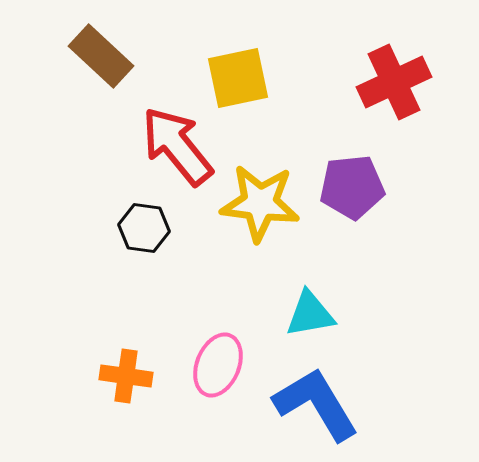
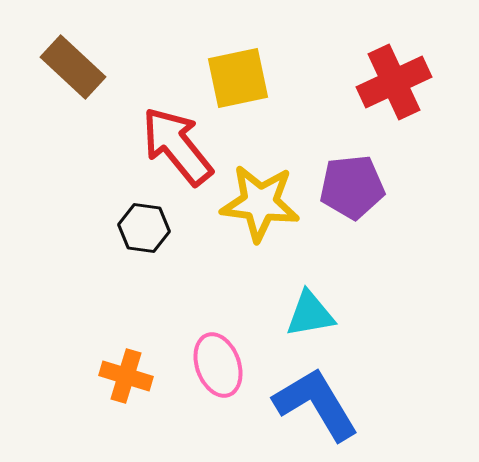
brown rectangle: moved 28 px left, 11 px down
pink ellipse: rotated 42 degrees counterclockwise
orange cross: rotated 9 degrees clockwise
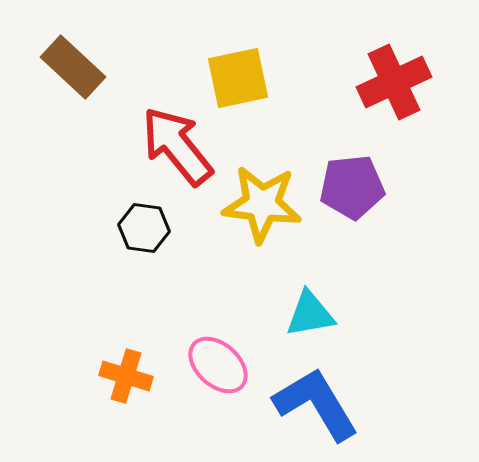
yellow star: moved 2 px right, 1 px down
pink ellipse: rotated 28 degrees counterclockwise
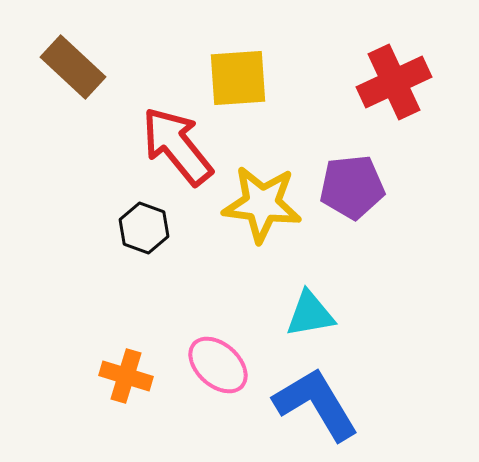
yellow square: rotated 8 degrees clockwise
black hexagon: rotated 12 degrees clockwise
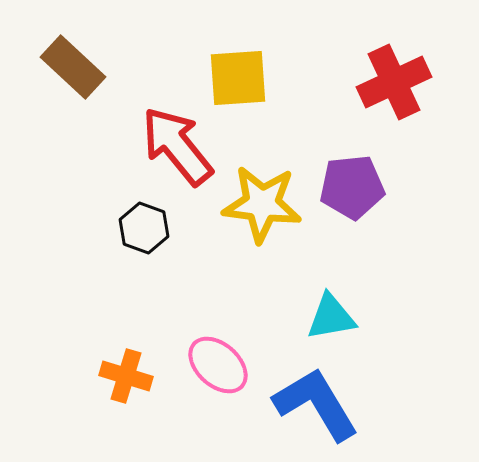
cyan triangle: moved 21 px right, 3 px down
